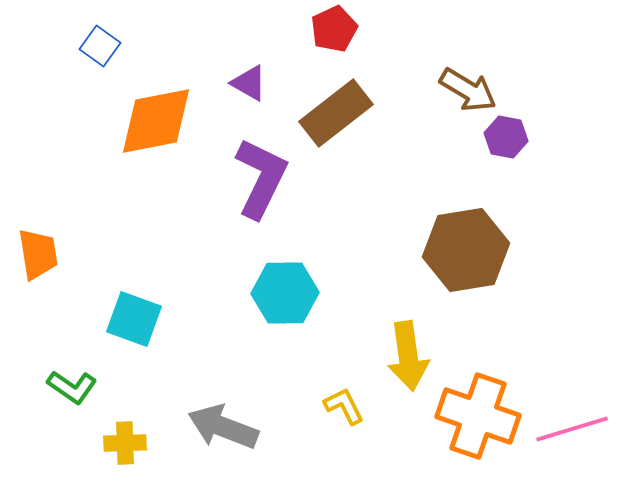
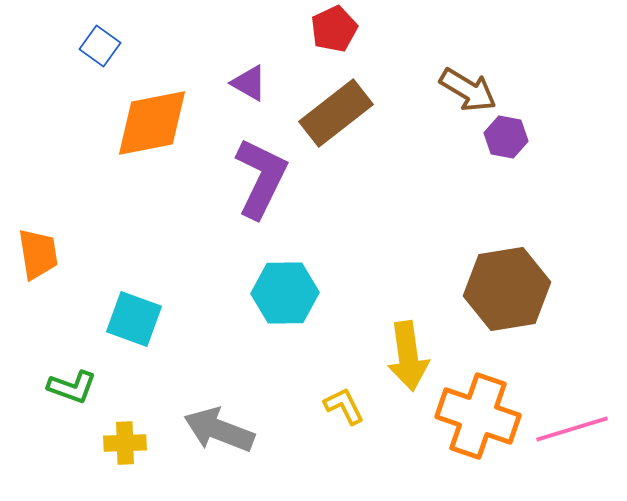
orange diamond: moved 4 px left, 2 px down
brown hexagon: moved 41 px right, 39 px down
green L-shape: rotated 15 degrees counterclockwise
gray arrow: moved 4 px left, 3 px down
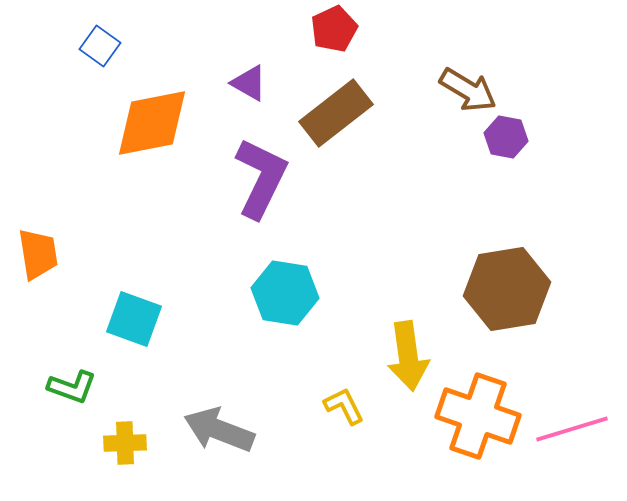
cyan hexagon: rotated 10 degrees clockwise
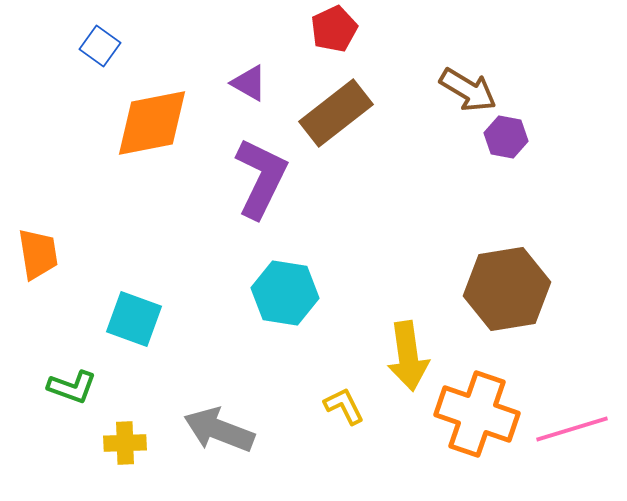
orange cross: moved 1 px left, 2 px up
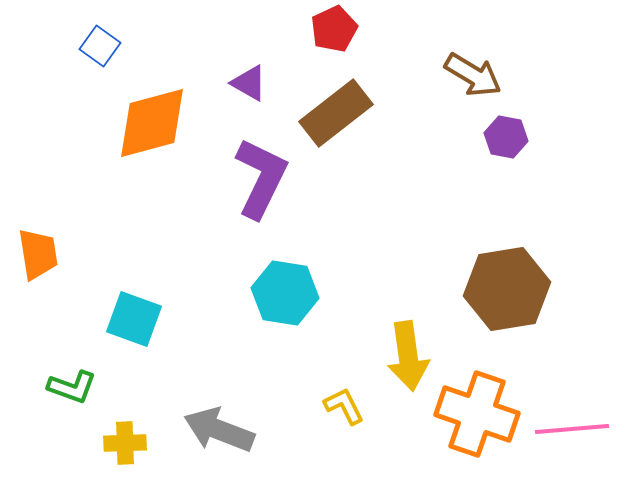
brown arrow: moved 5 px right, 15 px up
orange diamond: rotated 4 degrees counterclockwise
pink line: rotated 12 degrees clockwise
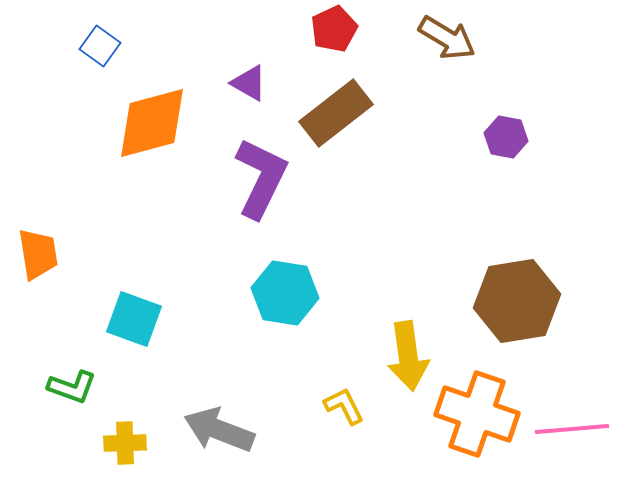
brown arrow: moved 26 px left, 37 px up
brown hexagon: moved 10 px right, 12 px down
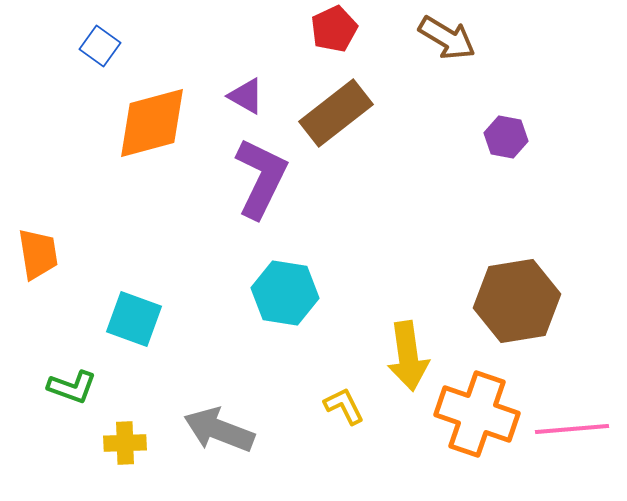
purple triangle: moved 3 px left, 13 px down
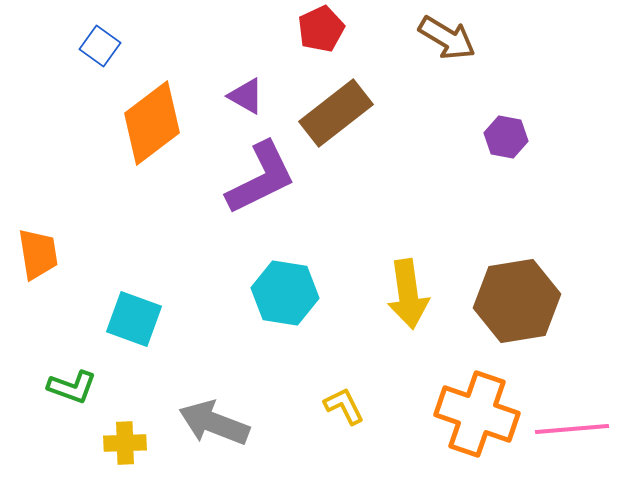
red pentagon: moved 13 px left
orange diamond: rotated 22 degrees counterclockwise
purple L-shape: rotated 38 degrees clockwise
yellow arrow: moved 62 px up
gray arrow: moved 5 px left, 7 px up
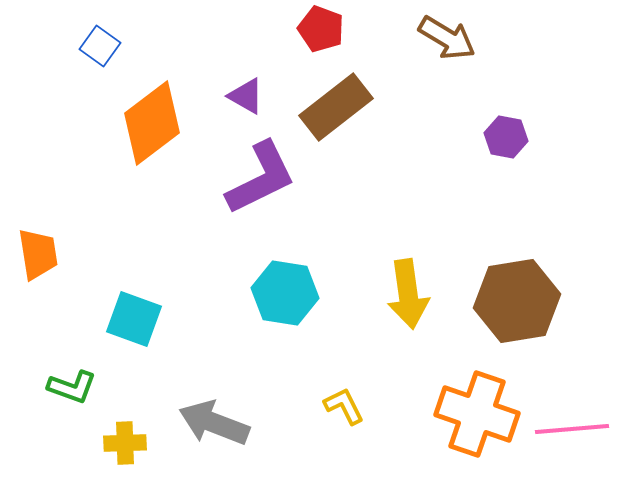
red pentagon: rotated 27 degrees counterclockwise
brown rectangle: moved 6 px up
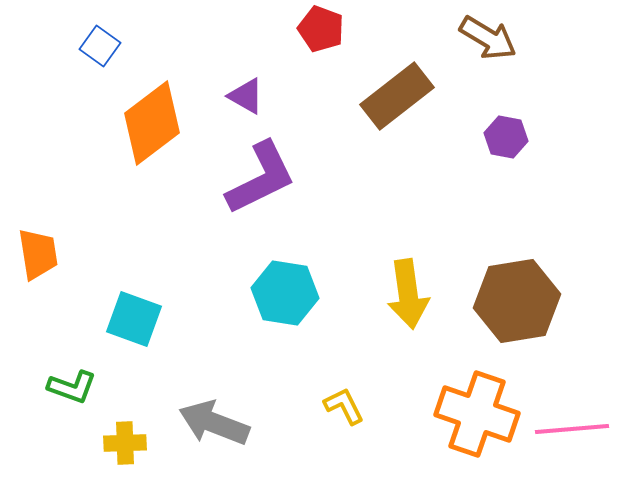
brown arrow: moved 41 px right
brown rectangle: moved 61 px right, 11 px up
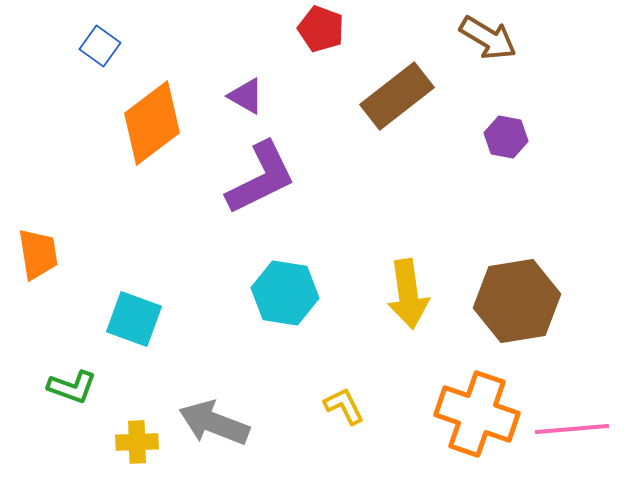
yellow cross: moved 12 px right, 1 px up
